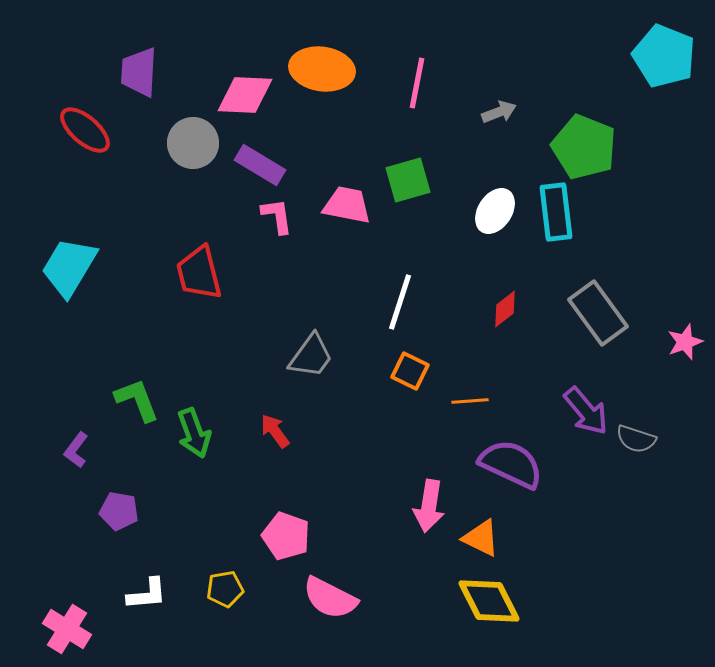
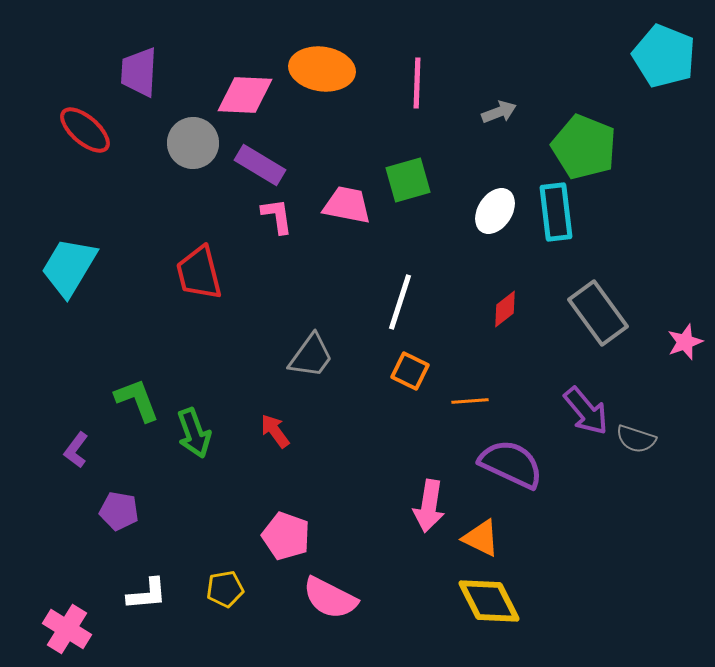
pink line: rotated 9 degrees counterclockwise
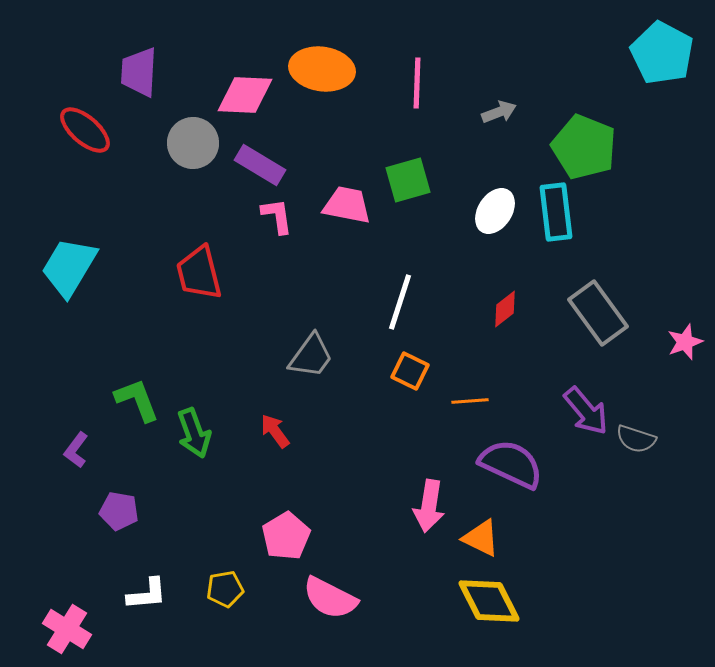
cyan pentagon: moved 2 px left, 3 px up; rotated 6 degrees clockwise
pink pentagon: rotated 21 degrees clockwise
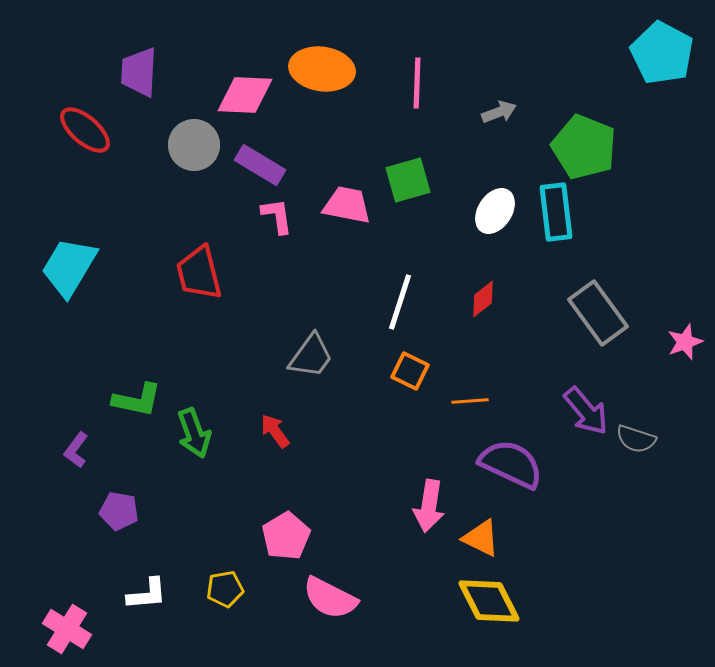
gray circle: moved 1 px right, 2 px down
red diamond: moved 22 px left, 10 px up
green L-shape: rotated 123 degrees clockwise
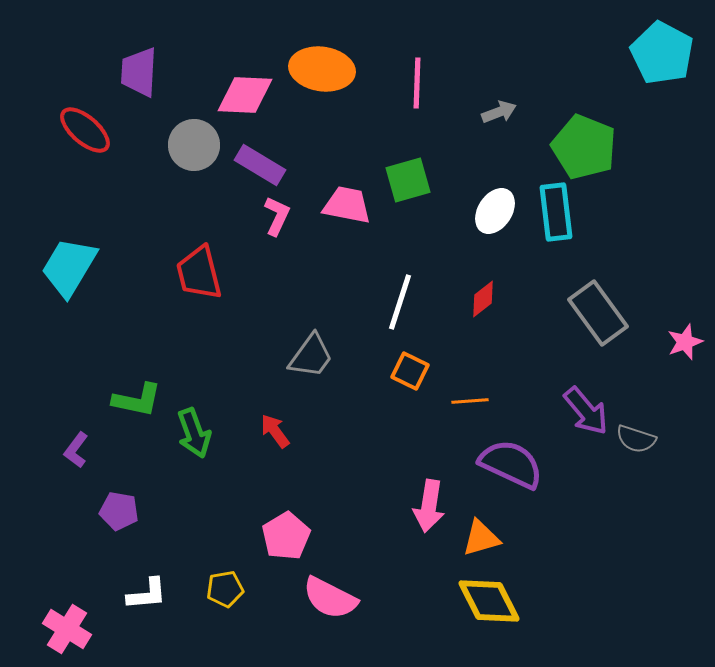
pink L-shape: rotated 33 degrees clockwise
orange triangle: rotated 42 degrees counterclockwise
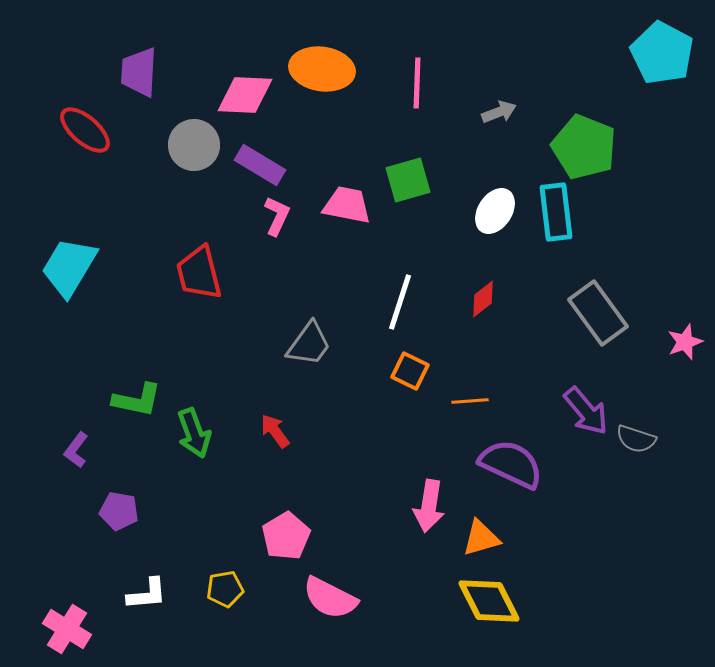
gray trapezoid: moved 2 px left, 12 px up
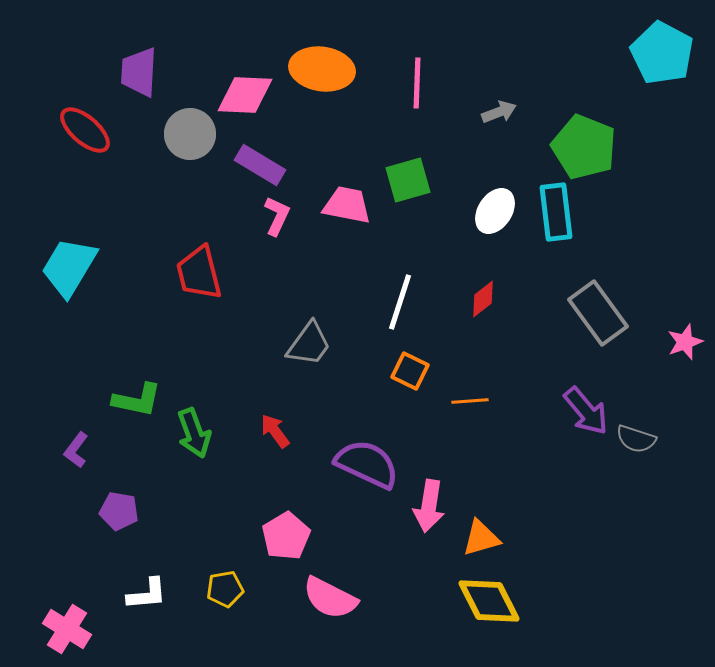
gray circle: moved 4 px left, 11 px up
purple semicircle: moved 144 px left
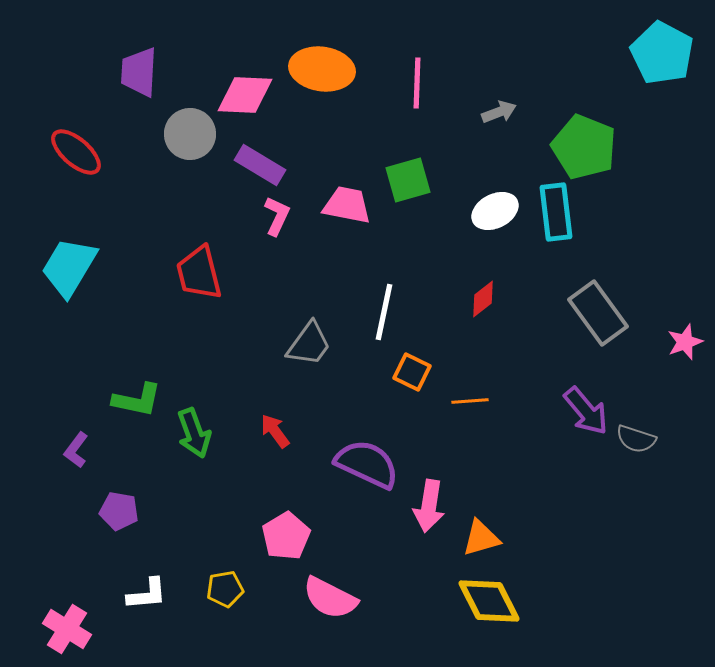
red ellipse: moved 9 px left, 22 px down
white ellipse: rotated 30 degrees clockwise
white line: moved 16 px left, 10 px down; rotated 6 degrees counterclockwise
orange square: moved 2 px right, 1 px down
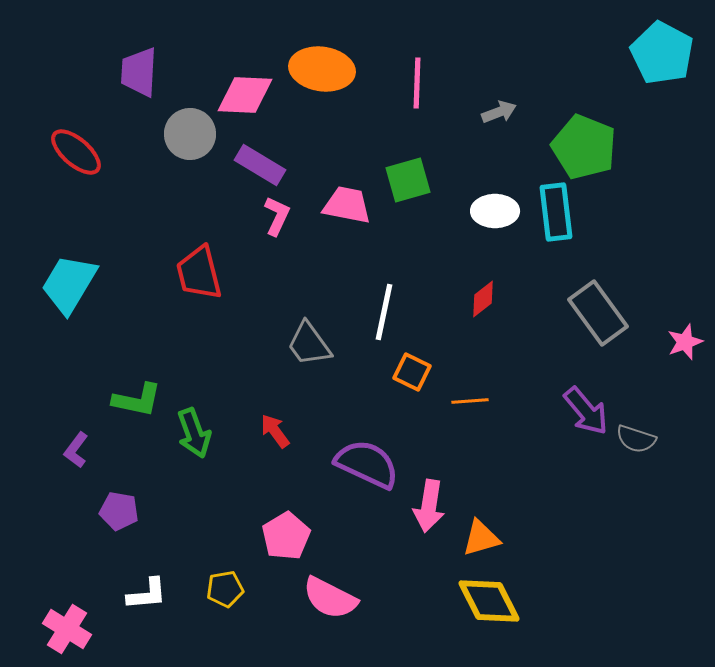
white ellipse: rotated 27 degrees clockwise
cyan trapezoid: moved 17 px down
gray trapezoid: rotated 108 degrees clockwise
